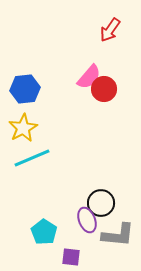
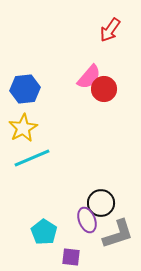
gray L-shape: moved 1 px up; rotated 24 degrees counterclockwise
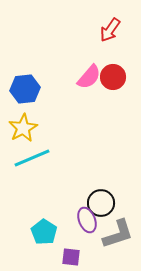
red circle: moved 9 px right, 12 px up
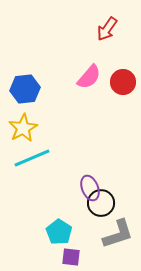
red arrow: moved 3 px left, 1 px up
red circle: moved 10 px right, 5 px down
purple ellipse: moved 3 px right, 32 px up
cyan pentagon: moved 15 px right
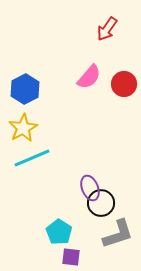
red circle: moved 1 px right, 2 px down
blue hexagon: rotated 20 degrees counterclockwise
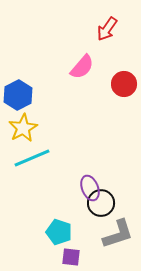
pink semicircle: moved 7 px left, 10 px up
blue hexagon: moved 7 px left, 6 px down
cyan pentagon: rotated 15 degrees counterclockwise
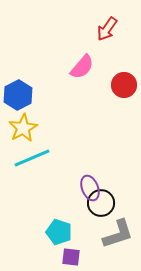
red circle: moved 1 px down
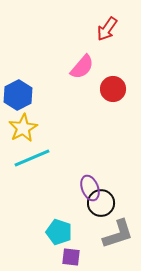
red circle: moved 11 px left, 4 px down
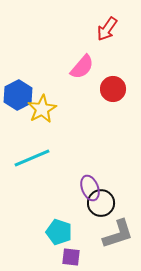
yellow star: moved 19 px right, 19 px up
